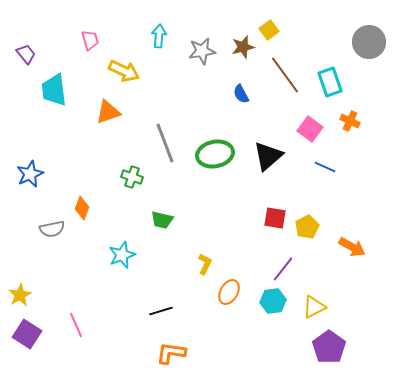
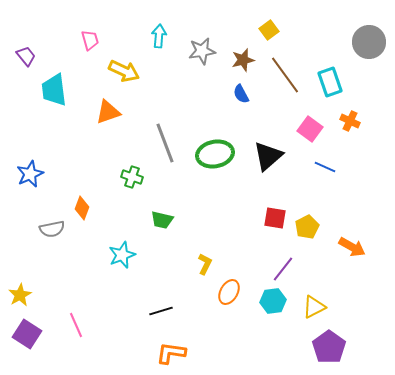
brown star: moved 13 px down
purple trapezoid: moved 2 px down
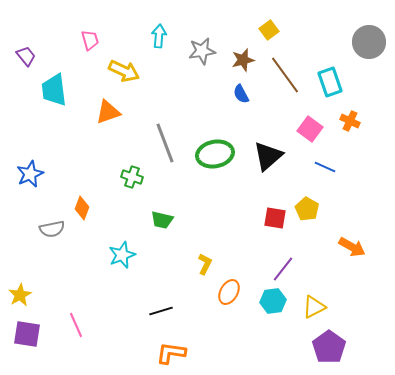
yellow pentagon: moved 18 px up; rotated 15 degrees counterclockwise
purple square: rotated 24 degrees counterclockwise
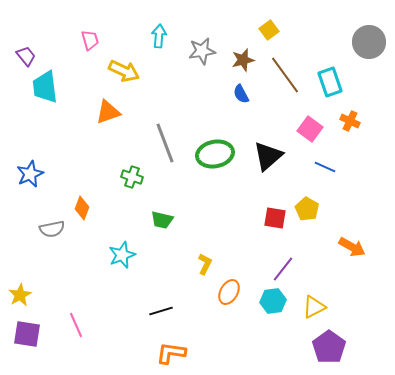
cyan trapezoid: moved 9 px left, 3 px up
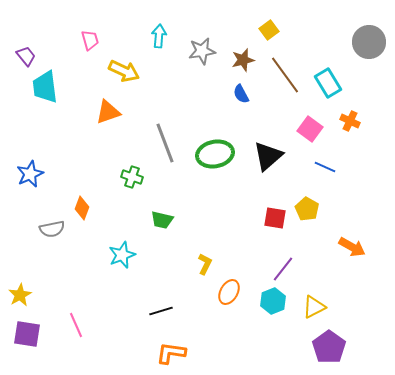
cyan rectangle: moved 2 px left, 1 px down; rotated 12 degrees counterclockwise
cyan hexagon: rotated 15 degrees counterclockwise
